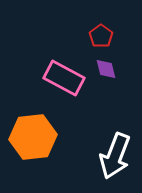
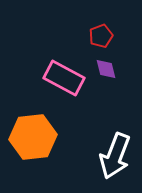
red pentagon: rotated 15 degrees clockwise
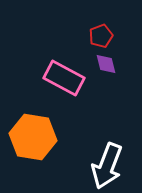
purple diamond: moved 5 px up
orange hexagon: rotated 15 degrees clockwise
white arrow: moved 8 px left, 10 px down
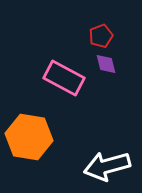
orange hexagon: moved 4 px left
white arrow: rotated 54 degrees clockwise
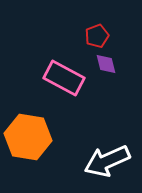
red pentagon: moved 4 px left
orange hexagon: moved 1 px left
white arrow: moved 5 px up; rotated 9 degrees counterclockwise
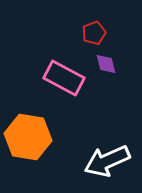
red pentagon: moved 3 px left, 3 px up
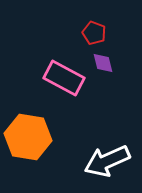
red pentagon: rotated 30 degrees counterclockwise
purple diamond: moved 3 px left, 1 px up
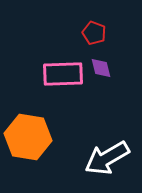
purple diamond: moved 2 px left, 5 px down
pink rectangle: moved 1 px left, 4 px up; rotated 30 degrees counterclockwise
white arrow: moved 3 px up; rotated 6 degrees counterclockwise
